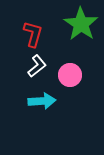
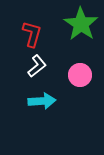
red L-shape: moved 1 px left
pink circle: moved 10 px right
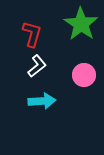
pink circle: moved 4 px right
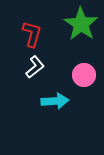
white L-shape: moved 2 px left, 1 px down
cyan arrow: moved 13 px right
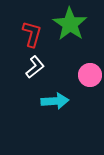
green star: moved 11 px left
pink circle: moved 6 px right
